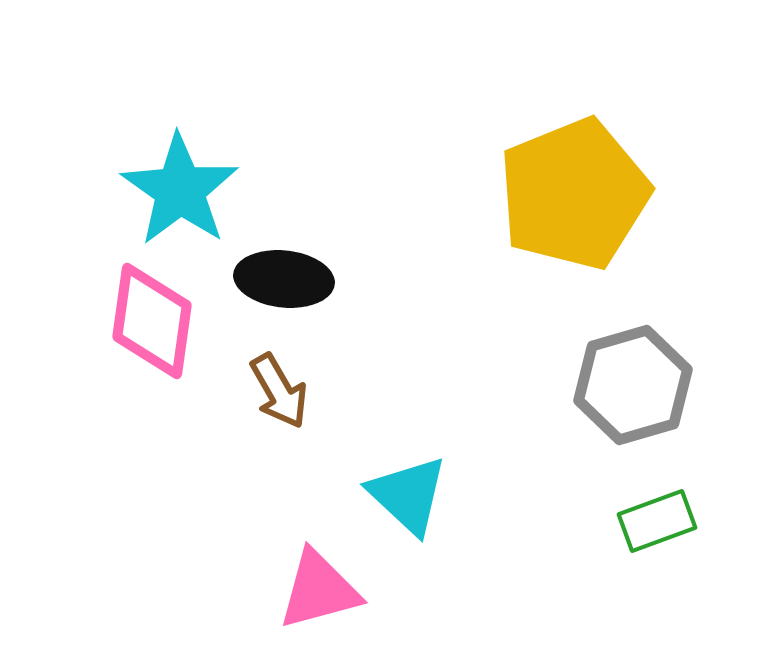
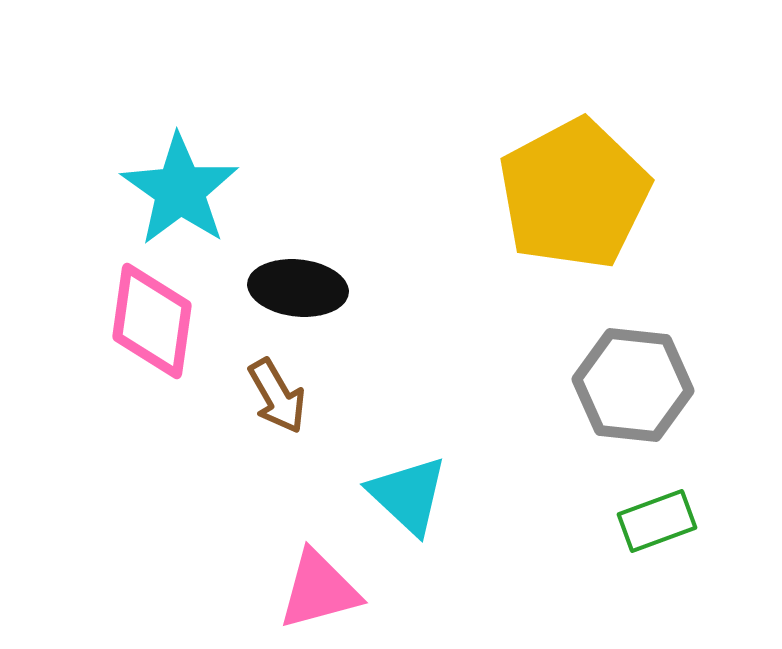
yellow pentagon: rotated 6 degrees counterclockwise
black ellipse: moved 14 px right, 9 px down
gray hexagon: rotated 22 degrees clockwise
brown arrow: moved 2 px left, 5 px down
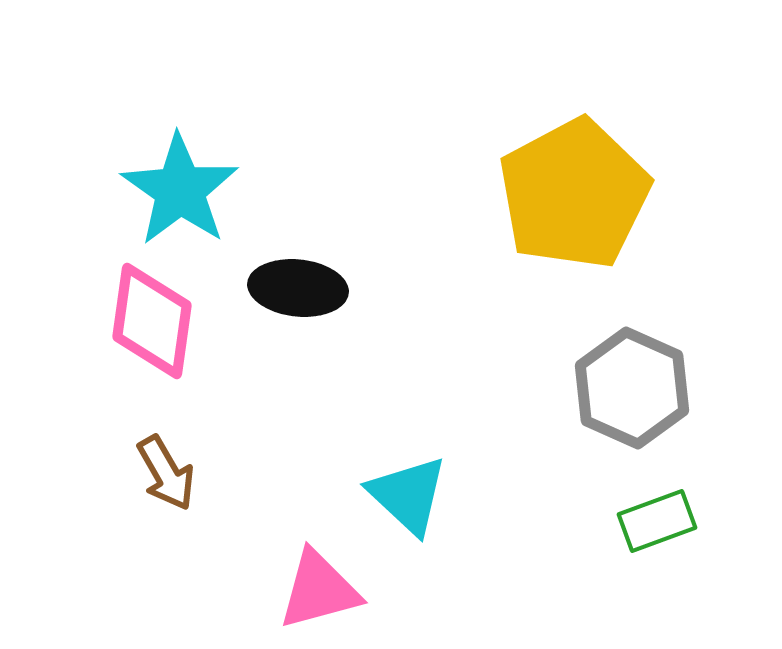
gray hexagon: moved 1 px left, 3 px down; rotated 18 degrees clockwise
brown arrow: moved 111 px left, 77 px down
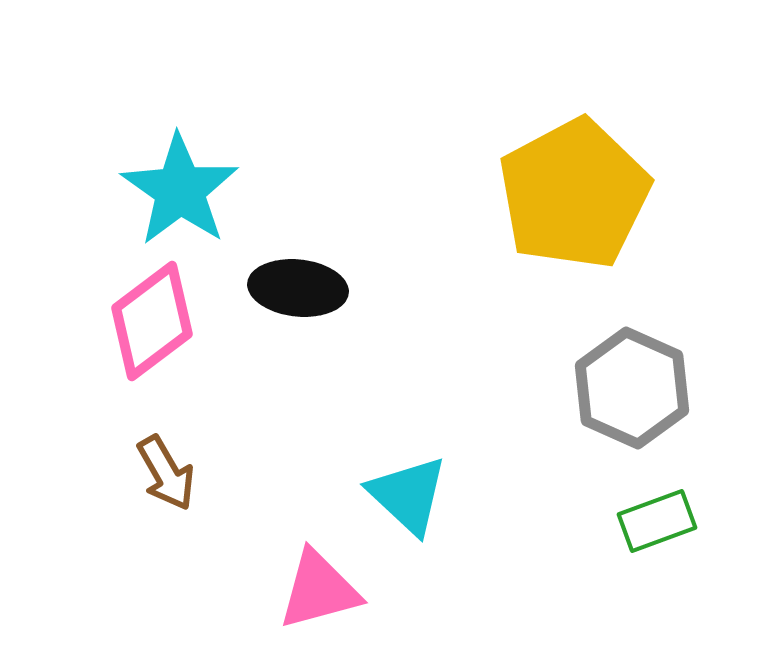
pink diamond: rotated 45 degrees clockwise
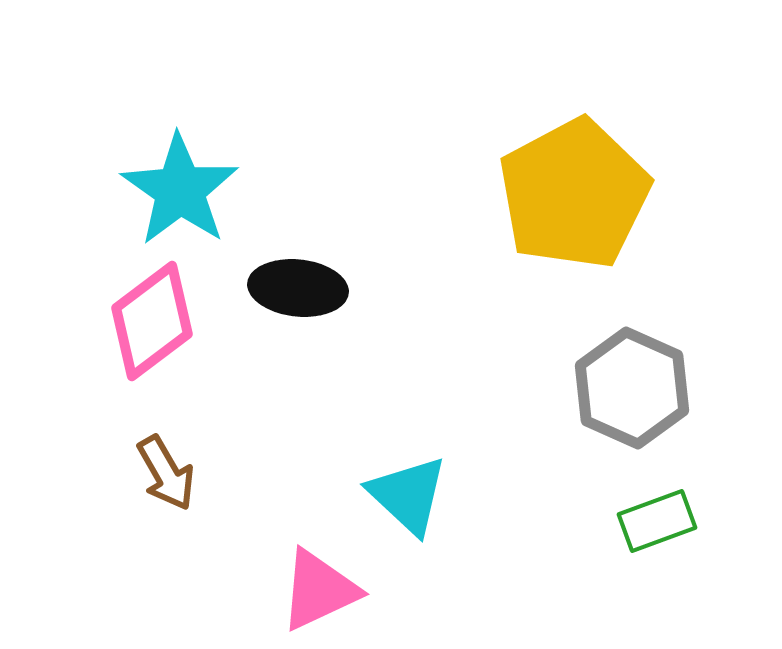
pink triangle: rotated 10 degrees counterclockwise
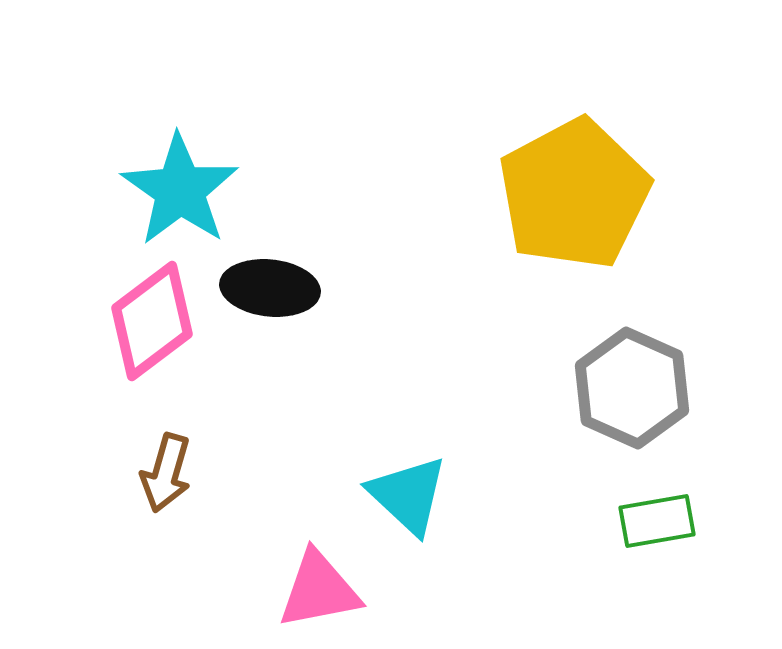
black ellipse: moved 28 px left
brown arrow: rotated 46 degrees clockwise
green rectangle: rotated 10 degrees clockwise
pink triangle: rotated 14 degrees clockwise
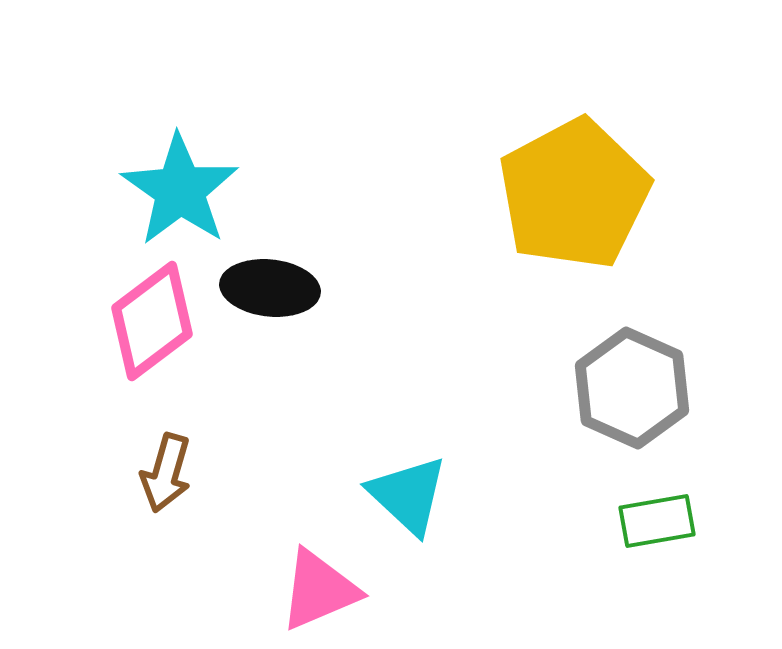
pink triangle: rotated 12 degrees counterclockwise
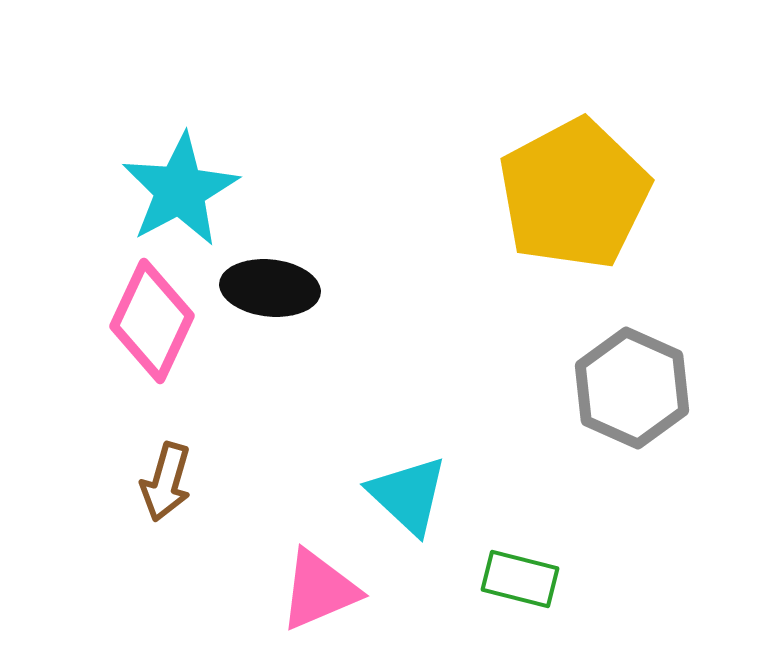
cyan star: rotated 9 degrees clockwise
pink diamond: rotated 28 degrees counterclockwise
brown arrow: moved 9 px down
green rectangle: moved 137 px left, 58 px down; rotated 24 degrees clockwise
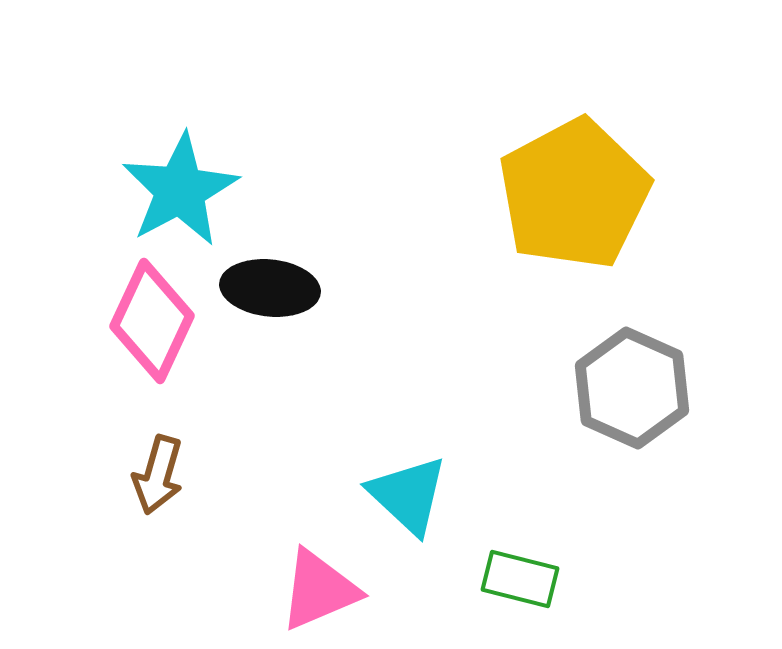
brown arrow: moved 8 px left, 7 px up
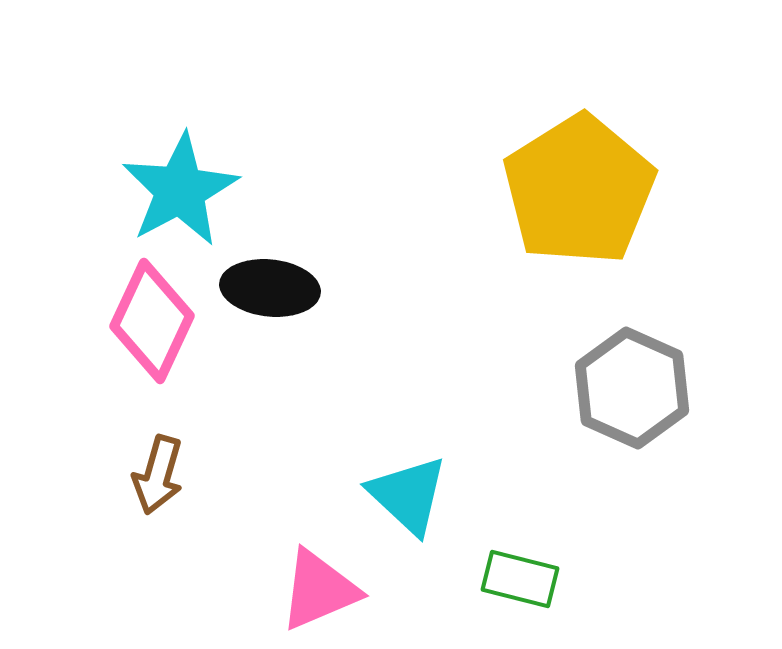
yellow pentagon: moved 5 px right, 4 px up; rotated 4 degrees counterclockwise
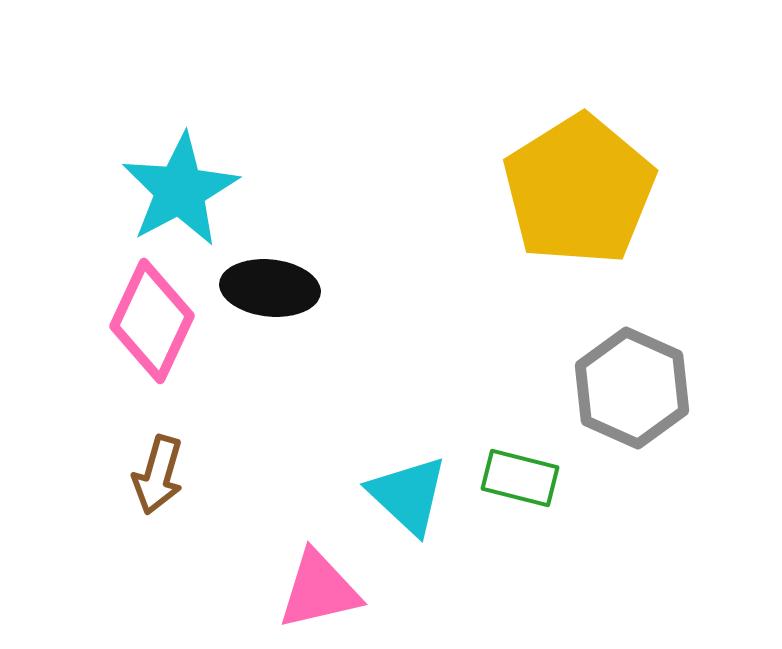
green rectangle: moved 101 px up
pink triangle: rotated 10 degrees clockwise
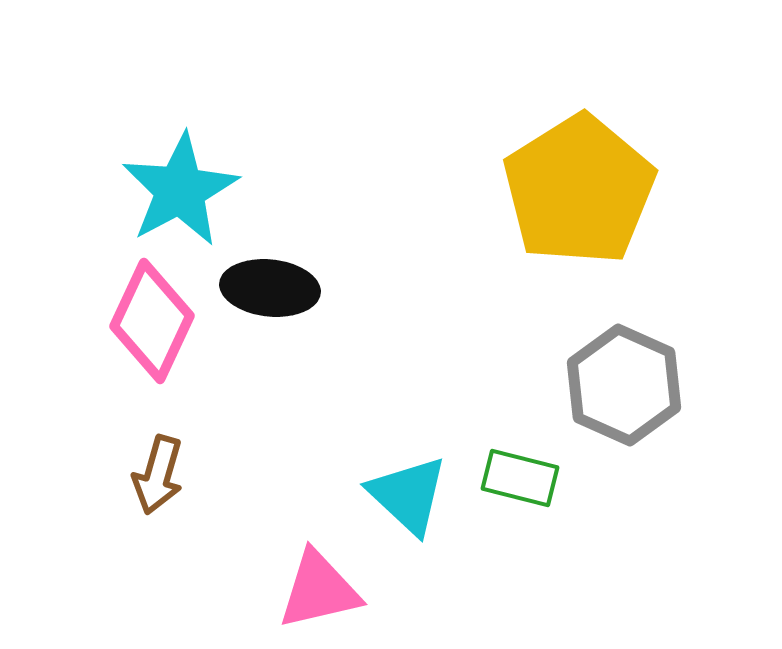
gray hexagon: moved 8 px left, 3 px up
